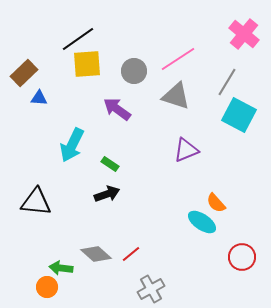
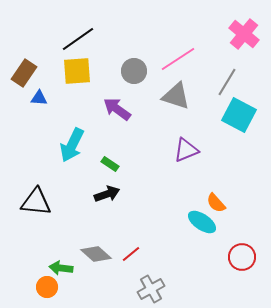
yellow square: moved 10 px left, 7 px down
brown rectangle: rotated 12 degrees counterclockwise
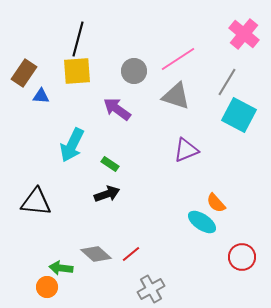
black line: rotated 40 degrees counterclockwise
blue triangle: moved 2 px right, 2 px up
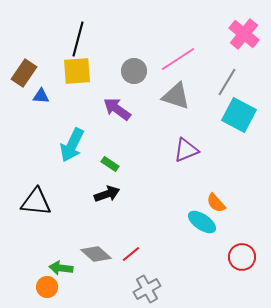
gray cross: moved 4 px left
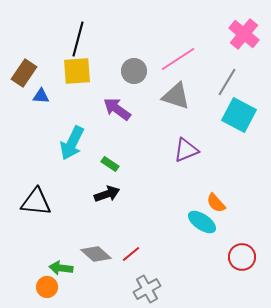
cyan arrow: moved 2 px up
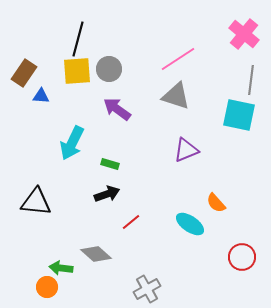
gray circle: moved 25 px left, 2 px up
gray line: moved 24 px right, 2 px up; rotated 24 degrees counterclockwise
cyan square: rotated 16 degrees counterclockwise
green rectangle: rotated 18 degrees counterclockwise
cyan ellipse: moved 12 px left, 2 px down
red line: moved 32 px up
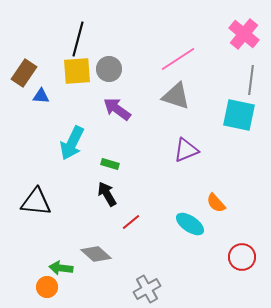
black arrow: rotated 100 degrees counterclockwise
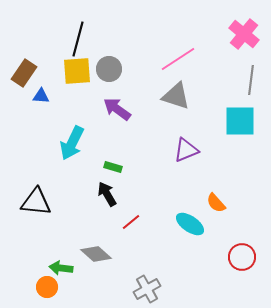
cyan square: moved 1 px right, 6 px down; rotated 12 degrees counterclockwise
green rectangle: moved 3 px right, 3 px down
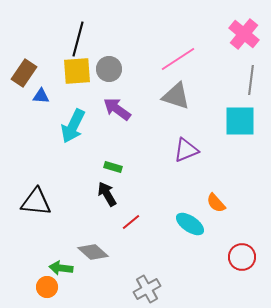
cyan arrow: moved 1 px right, 17 px up
gray diamond: moved 3 px left, 2 px up
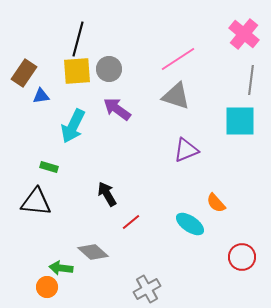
blue triangle: rotated 12 degrees counterclockwise
green rectangle: moved 64 px left
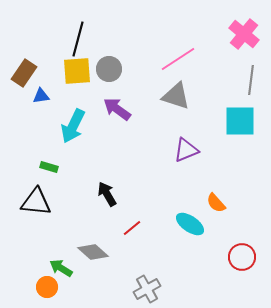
red line: moved 1 px right, 6 px down
green arrow: rotated 25 degrees clockwise
